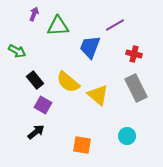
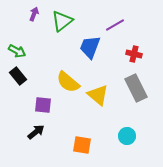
green triangle: moved 4 px right, 5 px up; rotated 35 degrees counterclockwise
black rectangle: moved 17 px left, 4 px up
purple square: rotated 24 degrees counterclockwise
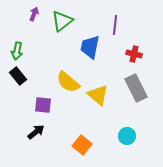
purple line: rotated 54 degrees counterclockwise
blue trapezoid: rotated 10 degrees counterclockwise
green arrow: rotated 72 degrees clockwise
orange square: rotated 30 degrees clockwise
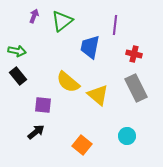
purple arrow: moved 2 px down
green arrow: rotated 90 degrees counterclockwise
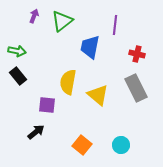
red cross: moved 3 px right
yellow semicircle: rotated 60 degrees clockwise
purple square: moved 4 px right
cyan circle: moved 6 px left, 9 px down
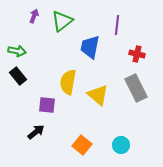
purple line: moved 2 px right
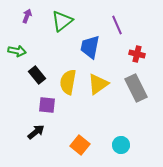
purple arrow: moved 7 px left
purple line: rotated 30 degrees counterclockwise
black rectangle: moved 19 px right, 1 px up
yellow triangle: moved 11 px up; rotated 45 degrees clockwise
orange square: moved 2 px left
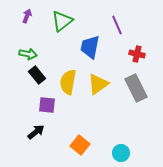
green arrow: moved 11 px right, 3 px down
cyan circle: moved 8 px down
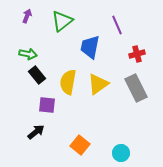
red cross: rotated 28 degrees counterclockwise
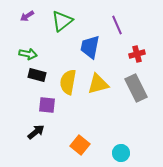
purple arrow: rotated 144 degrees counterclockwise
black rectangle: rotated 36 degrees counterclockwise
yellow triangle: rotated 20 degrees clockwise
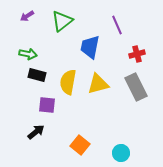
gray rectangle: moved 1 px up
